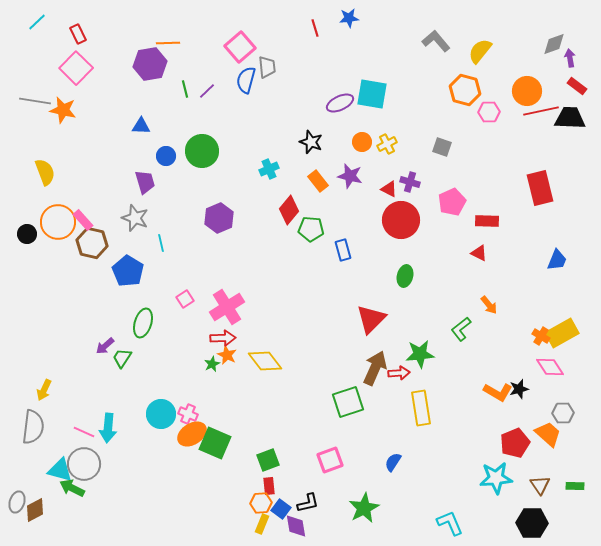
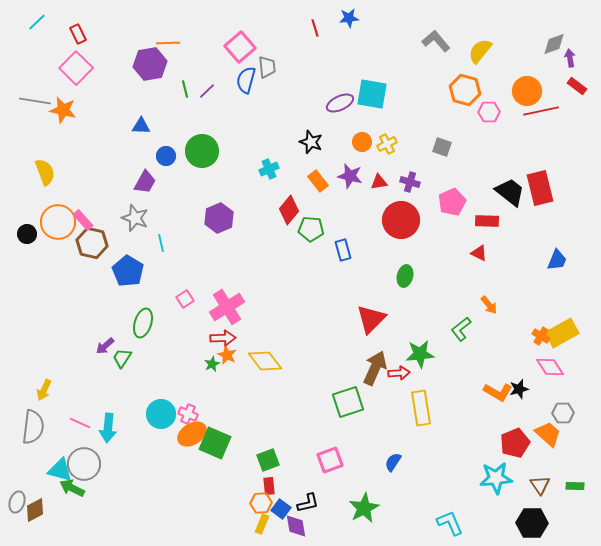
black trapezoid at (570, 118): moved 60 px left, 74 px down; rotated 36 degrees clockwise
purple trapezoid at (145, 182): rotated 45 degrees clockwise
red triangle at (389, 189): moved 10 px left, 7 px up; rotated 36 degrees counterclockwise
pink line at (84, 432): moved 4 px left, 9 px up
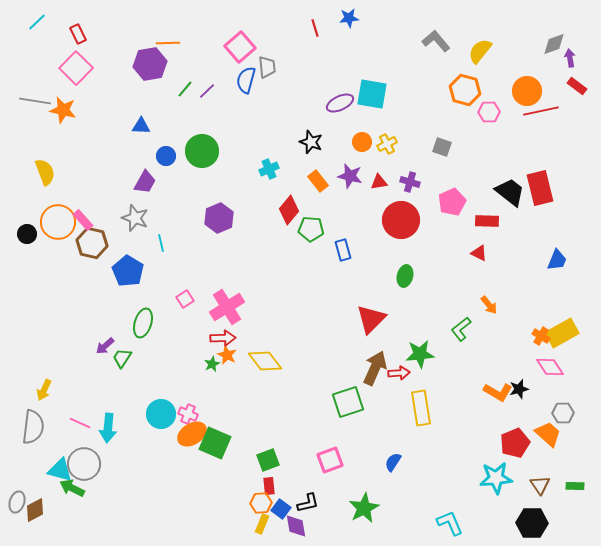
green line at (185, 89): rotated 54 degrees clockwise
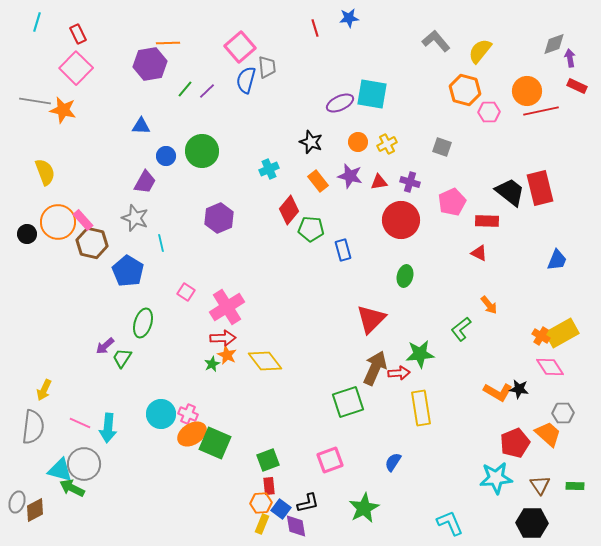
cyan line at (37, 22): rotated 30 degrees counterclockwise
red rectangle at (577, 86): rotated 12 degrees counterclockwise
orange circle at (362, 142): moved 4 px left
pink square at (185, 299): moved 1 px right, 7 px up; rotated 24 degrees counterclockwise
black star at (519, 389): rotated 24 degrees clockwise
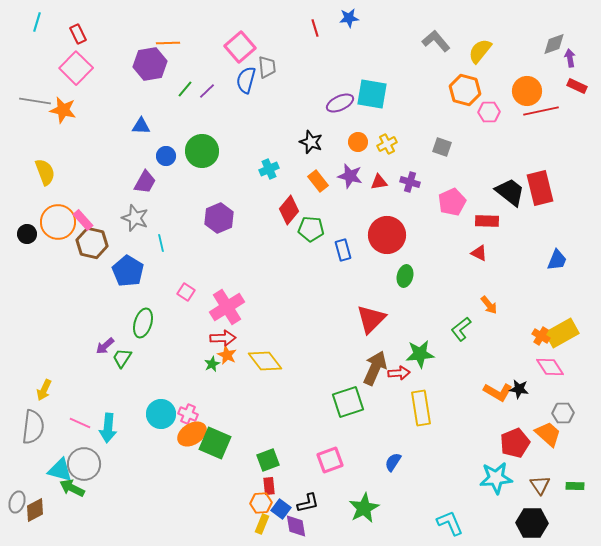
red circle at (401, 220): moved 14 px left, 15 px down
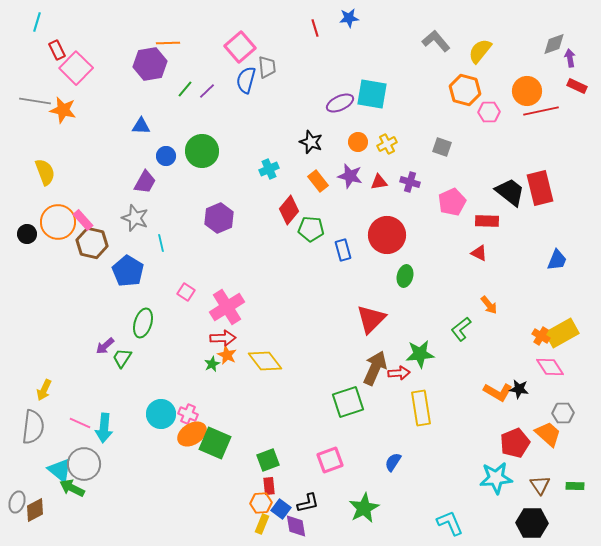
red rectangle at (78, 34): moved 21 px left, 16 px down
cyan arrow at (108, 428): moved 4 px left
cyan triangle at (60, 470): rotated 24 degrees clockwise
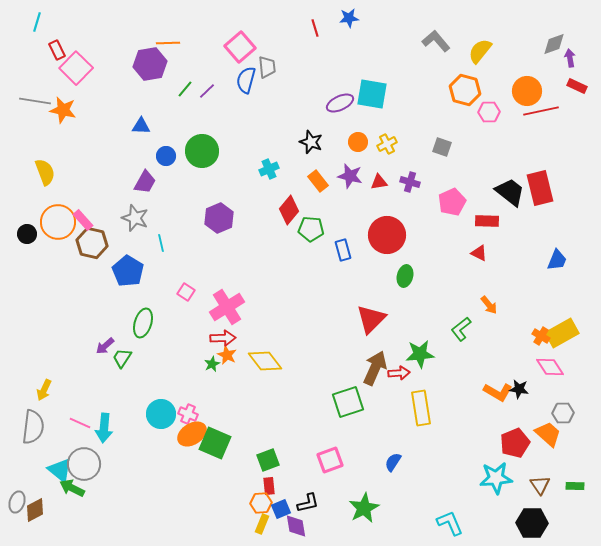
blue square at (281, 509): rotated 30 degrees clockwise
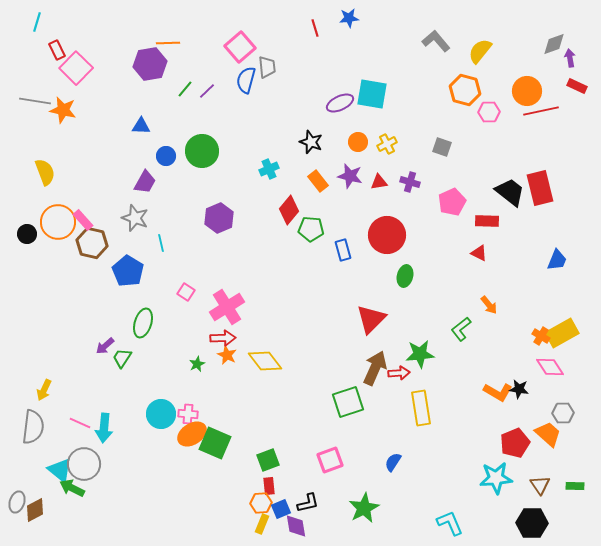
green star at (212, 364): moved 15 px left
pink cross at (188, 414): rotated 18 degrees counterclockwise
